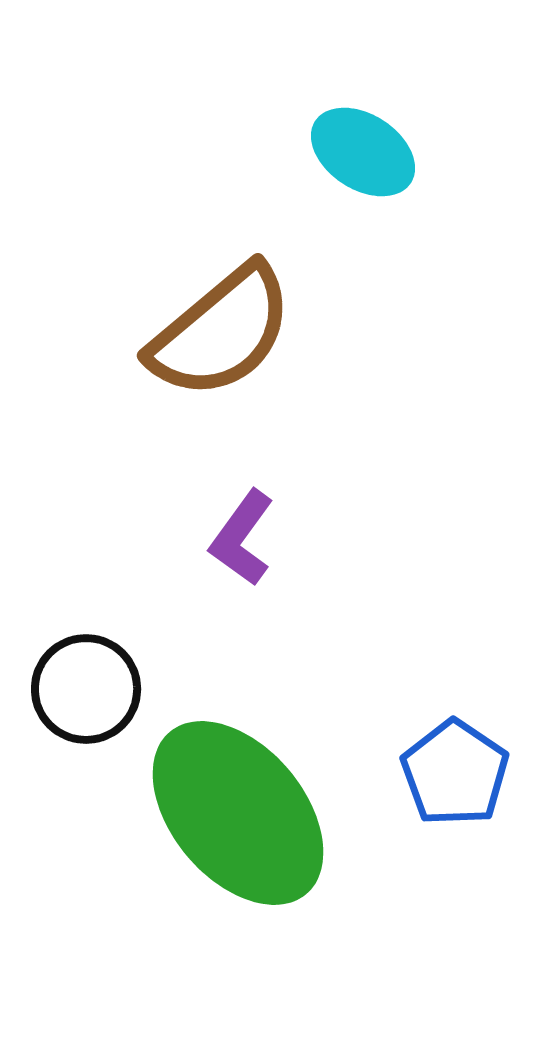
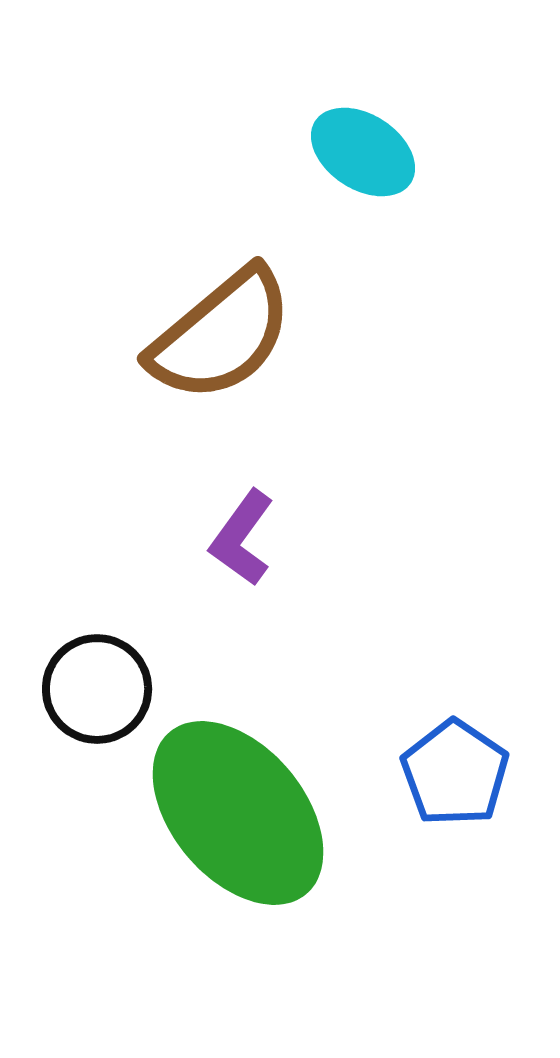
brown semicircle: moved 3 px down
black circle: moved 11 px right
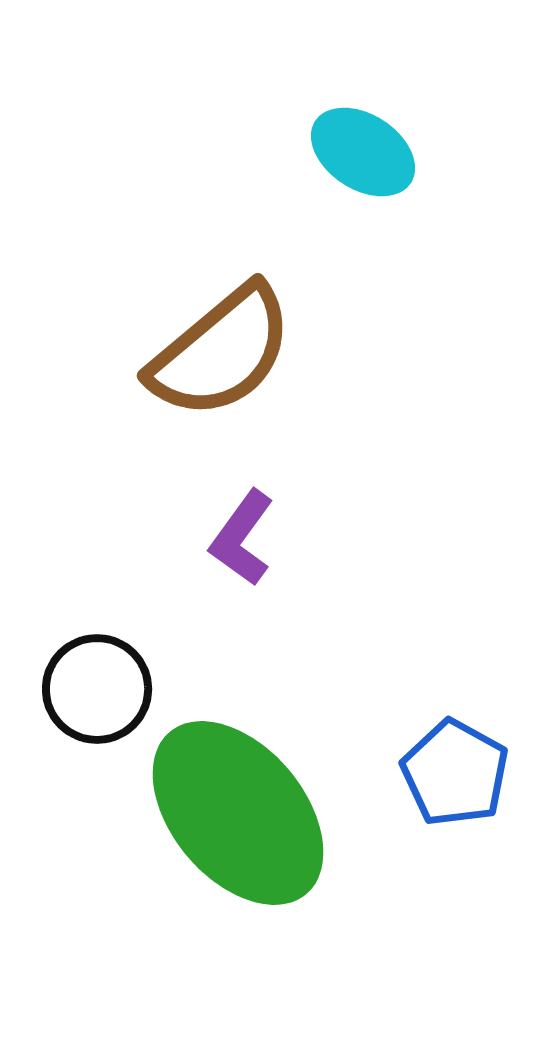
brown semicircle: moved 17 px down
blue pentagon: rotated 5 degrees counterclockwise
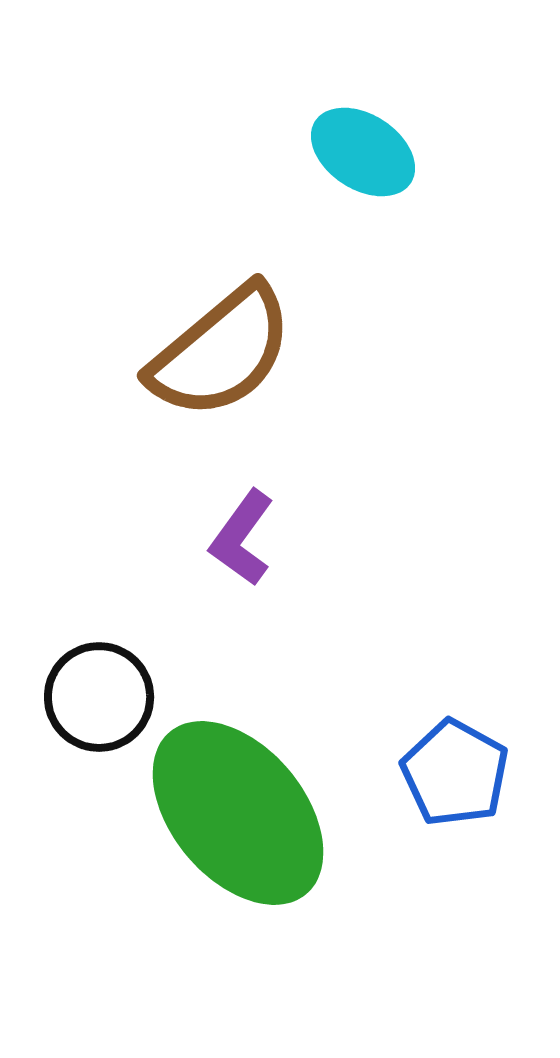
black circle: moved 2 px right, 8 px down
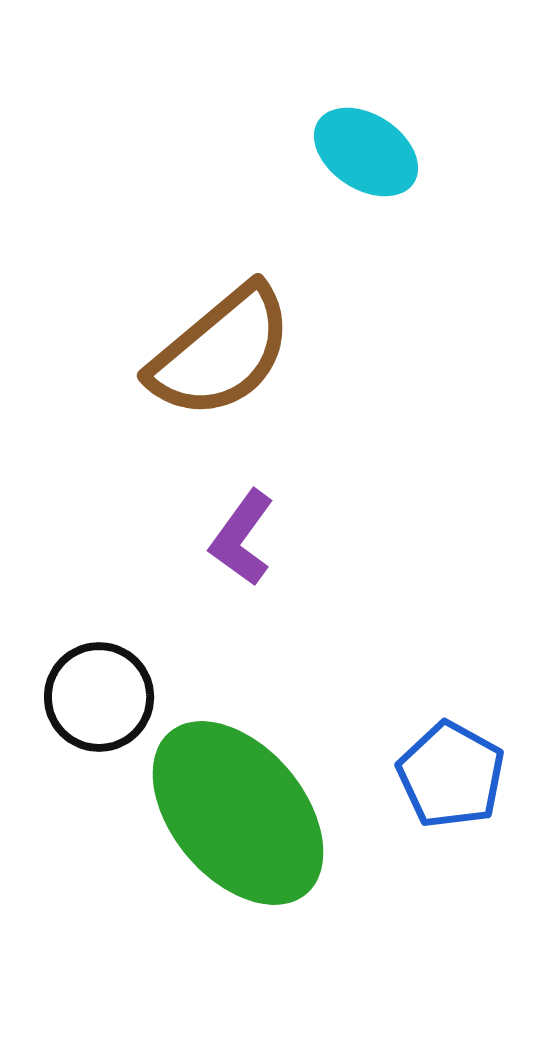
cyan ellipse: moved 3 px right
blue pentagon: moved 4 px left, 2 px down
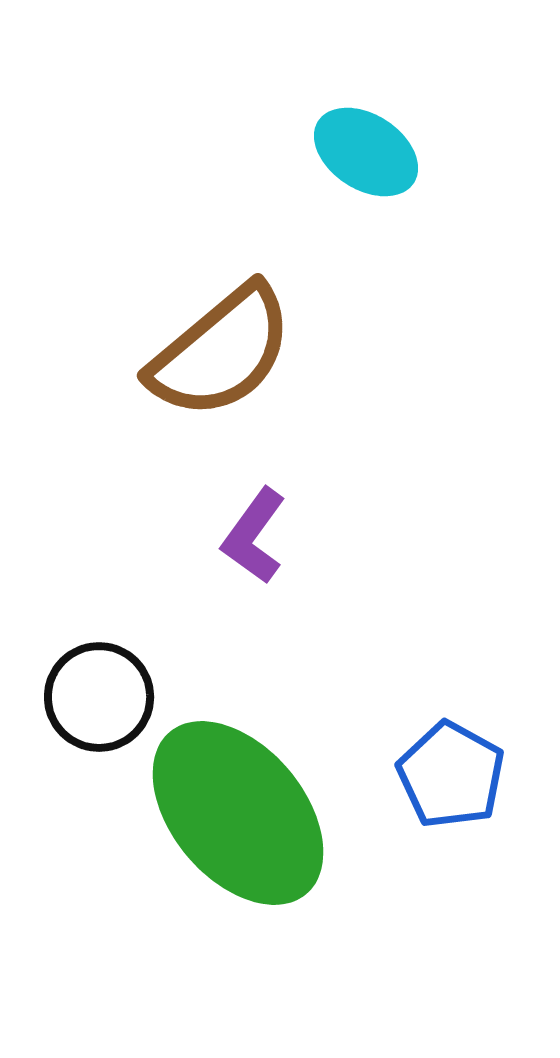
purple L-shape: moved 12 px right, 2 px up
